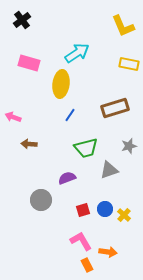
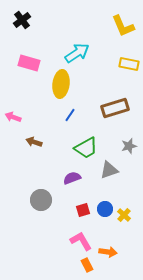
brown arrow: moved 5 px right, 2 px up; rotated 14 degrees clockwise
green trapezoid: rotated 15 degrees counterclockwise
purple semicircle: moved 5 px right
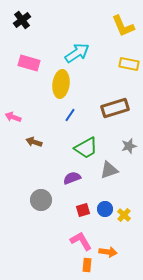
orange rectangle: rotated 32 degrees clockwise
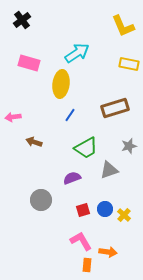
pink arrow: rotated 28 degrees counterclockwise
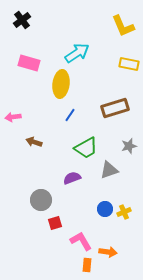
red square: moved 28 px left, 13 px down
yellow cross: moved 3 px up; rotated 24 degrees clockwise
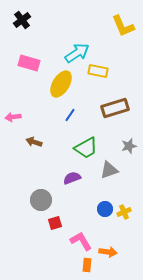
yellow rectangle: moved 31 px left, 7 px down
yellow ellipse: rotated 24 degrees clockwise
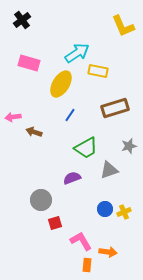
brown arrow: moved 10 px up
